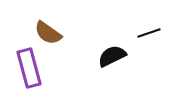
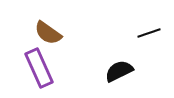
black semicircle: moved 7 px right, 15 px down
purple rectangle: moved 10 px right; rotated 9 degrees counterclockwise
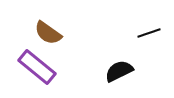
purple rectangle: moved 2 px left, 1 px up; rotated 27 degrees counterclockwise
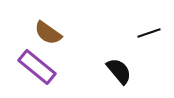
black semicircle: rotated 76 degrees clockwise
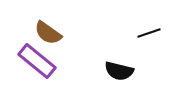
purple rectangle: moved 6 px up
black semicircle: rotated 144 degrees clockwise
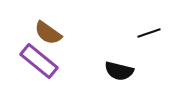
purple rectangle: moved 2 px right
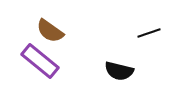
brown semicircle: moved 2 px right, 2 px up
purple rectangle: moved 1 px right
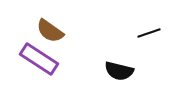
purple rectangle: moved 1 px left, 2 px up; rotated 6 degrees counterclockwise
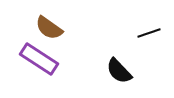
brown semicircle: moved 1 px left, 3 px up
black semicircle: rotated 32 degrees clockwise
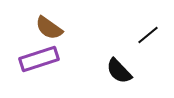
black line: moved 1 px left, 2 px down; rotated 20 degrees counterclockwise
purple rectangle: rotated 51 degrees counterclockwise
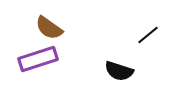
purple rectangle: moved 1 px left
black semicircle: rotated 28 degrees counterclockwise
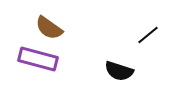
purple rectangle: rotated 33 degrees clockwise
